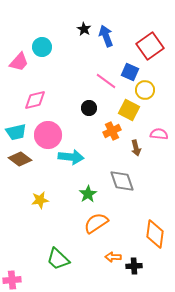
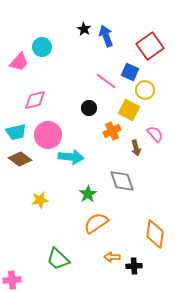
pink semicircle: moved 4 px left; rotated 42 degrees clockwise
orange arrow: moved 1 px left
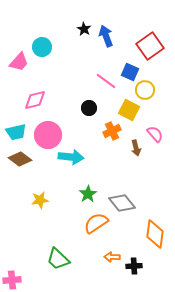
gray diamond: moved 22 px down; rotated 20 degrees counterclockwise
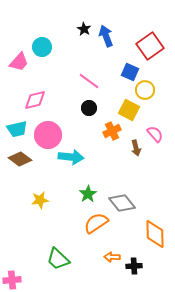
pink line: moved 17 px left
cyan trapezoid: moved 1 px right, 3 px up
orange diamond: rotated 8 degrees counterclockwise
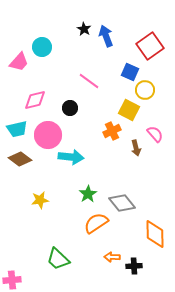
black circle: moved 19 px left
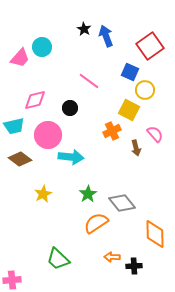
pink trapezoid: moved 1 px right, 4 px up
cyan trapezoid: moved 3 px left, 3 px up
yellow star: moved 3 px right, 6 px up; rotated 18 degrees counterclockwise
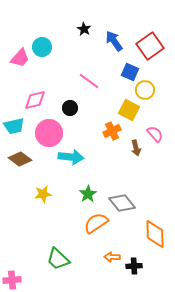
blue arrow: moved 8 px right, 5 px down; rotated 15 degrees counterclockwise
pink circle: moved 1 px right, 2 px up
yellow star: rotated 18 degrees clockwise
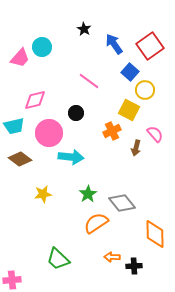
blue arrow: moved 3 px down
blue square: rotated 18 degrees clockwise
black circle: moved 6 px right, 5 px down
brown arrow: rotated 28 degrees clockwise
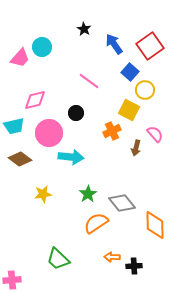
orange diamond: moved 9 px up
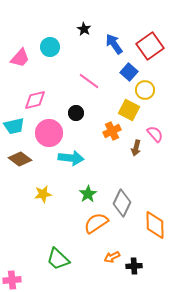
cyan circle: moved 8 px right
blue square: moved 1 px left
cyan arrow: moved 1 px down
gray diamond: rotated 64 degrees clockwise
orange arrow: rotated 28 degrees counterclockwise
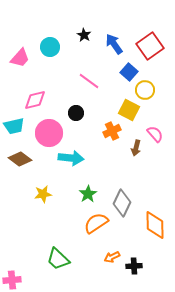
black star: moved 6 px down
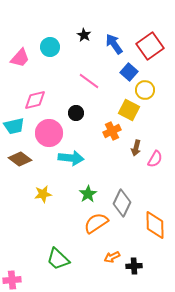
pink semicircle: moved 25 px down; rotated 72 degrees clockwise
